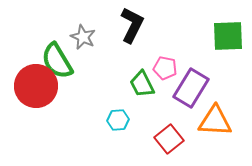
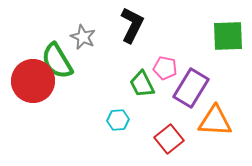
red circle: moved 3 px left, 5 px up
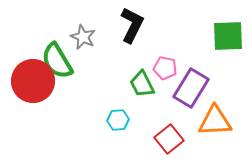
orange triangle: rotated 6 degrees counterclockwise
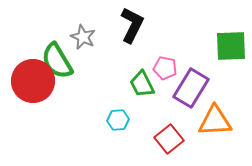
green square: moved 3 px right, 10 px down
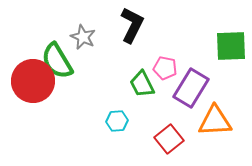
cyan hexagon: moved 1 px left, 1 px down
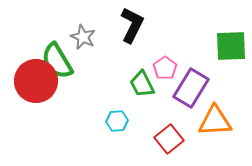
pink pentagon: rotated 25 degrees clockwise
red circle: moved 3 px right
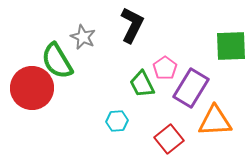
red circle: moved 4 px left, 7 px down
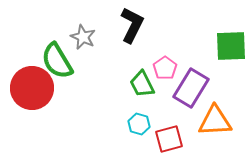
cyan hexagon: moved 22 px right, 3 px down; rotated 20 degrees clockwise
red square: rotated 24 degrees clockwise
